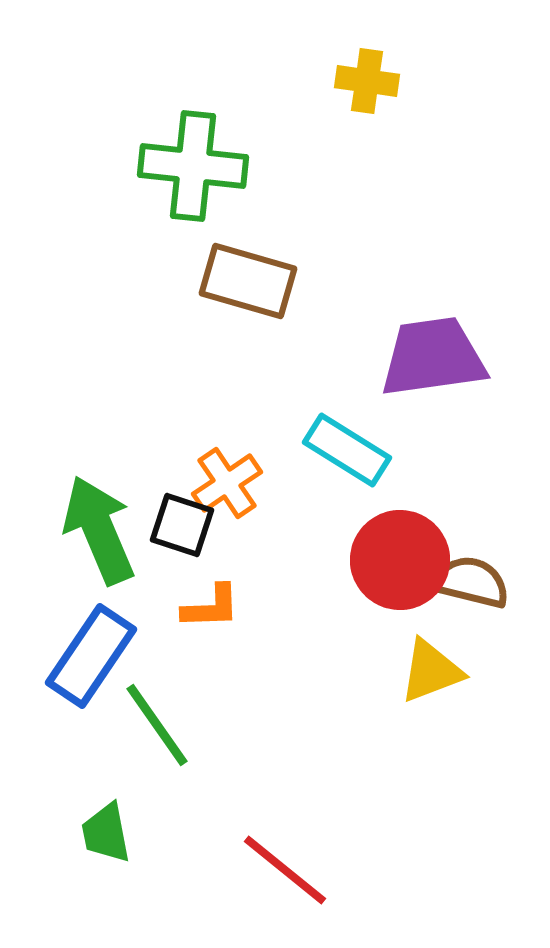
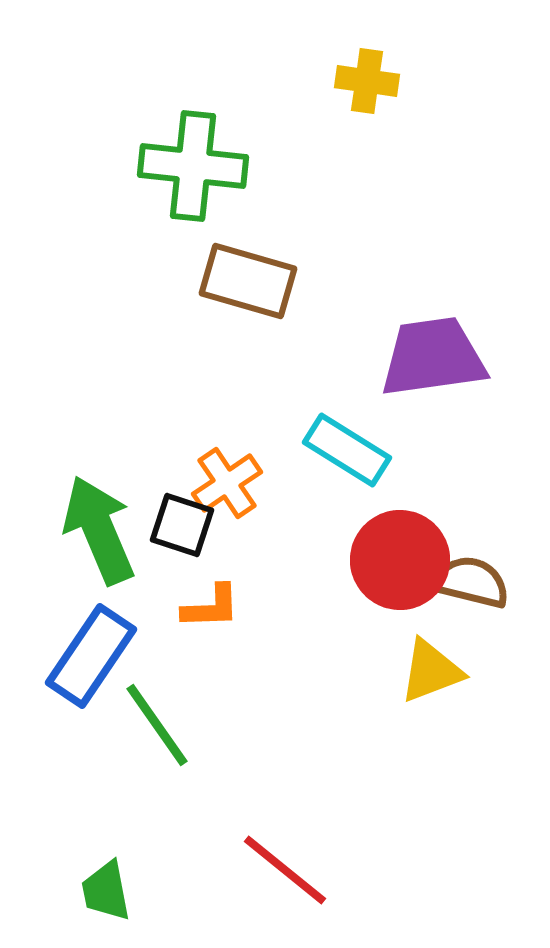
green trapezoid: moved 58 px down
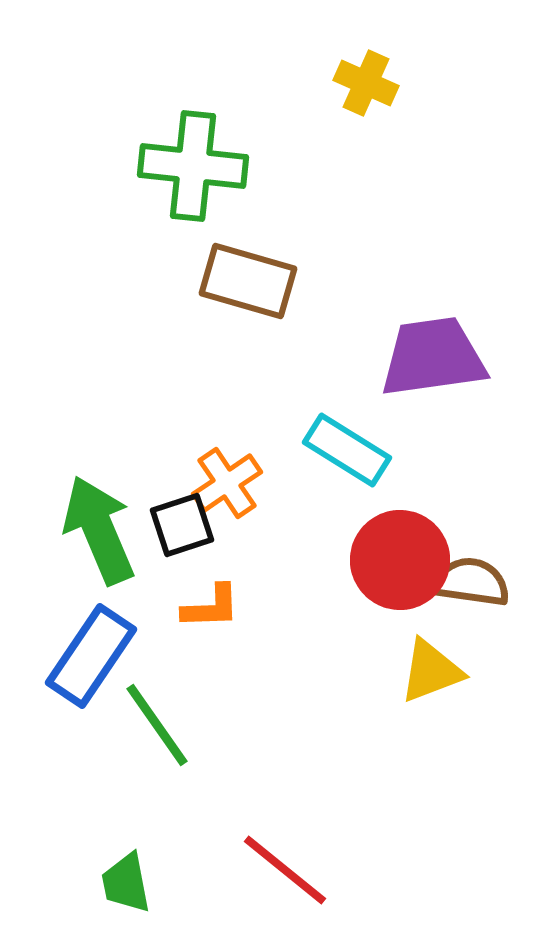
yellow cross: moved 1 px left, 2 px down; rotated 16 degrees clockwise
black square: rotated 36 degrees counterclockwise
brown semicircle: rotated 6 degrees counterclockwise
green trapezoid: moved 20 px right, 8 px up
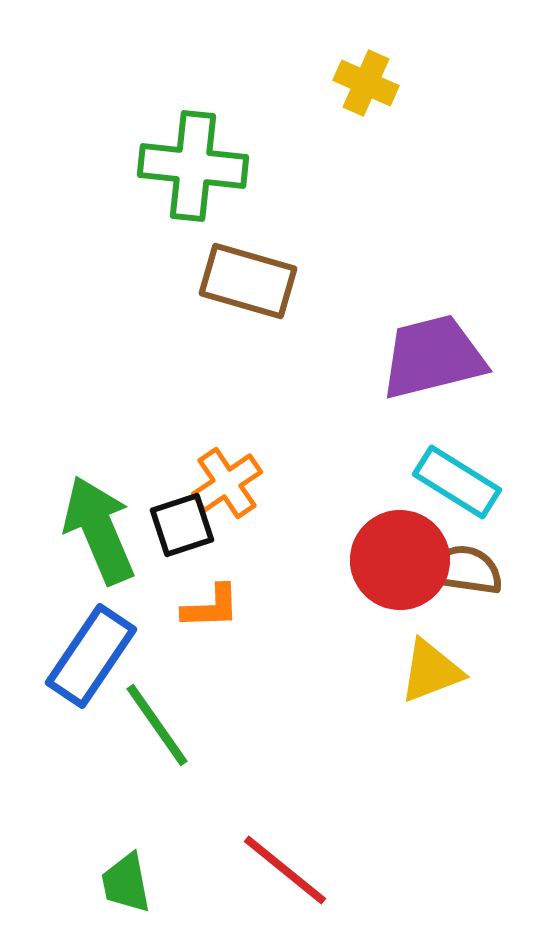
purple trapezoid: rotated 6 degrees counterclockwise
cyan rectangle: moved 110 px right, 32 px down
brown semicircle: moved 7 px left, 12 px up
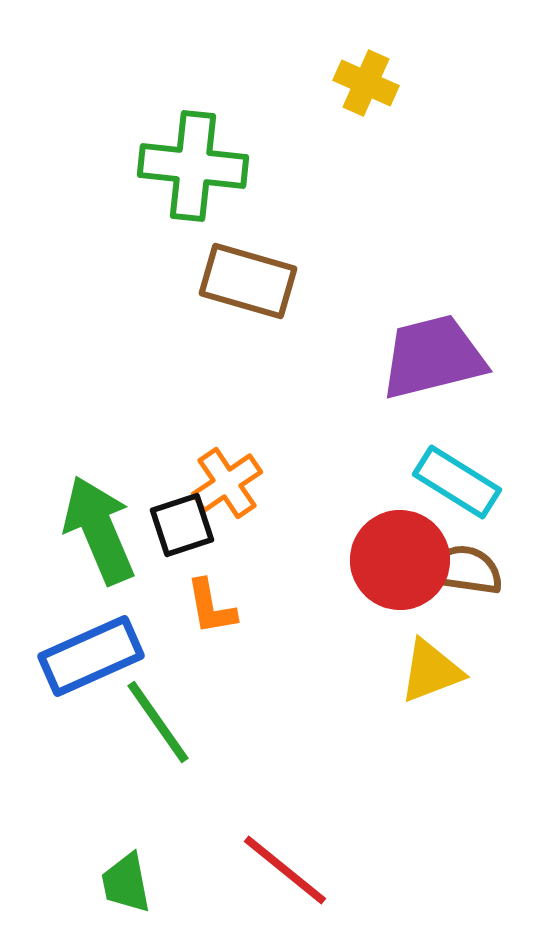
orange L-shape: rotated 82 degrees clockwise
blue rectangle: rotated 32 degrees clockwise
green line: moved 1 px right, 3 px up
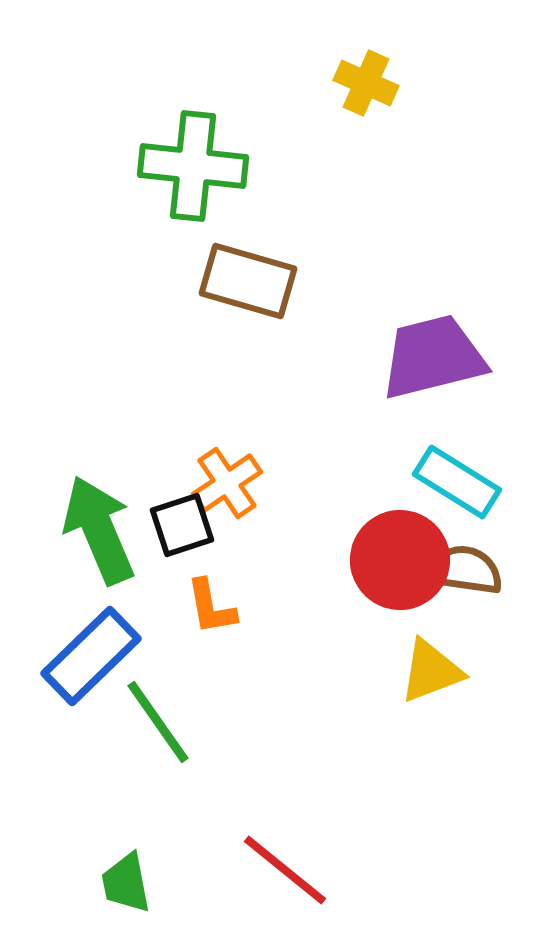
blue rectangle: rotated 20 degrees counterclockwise
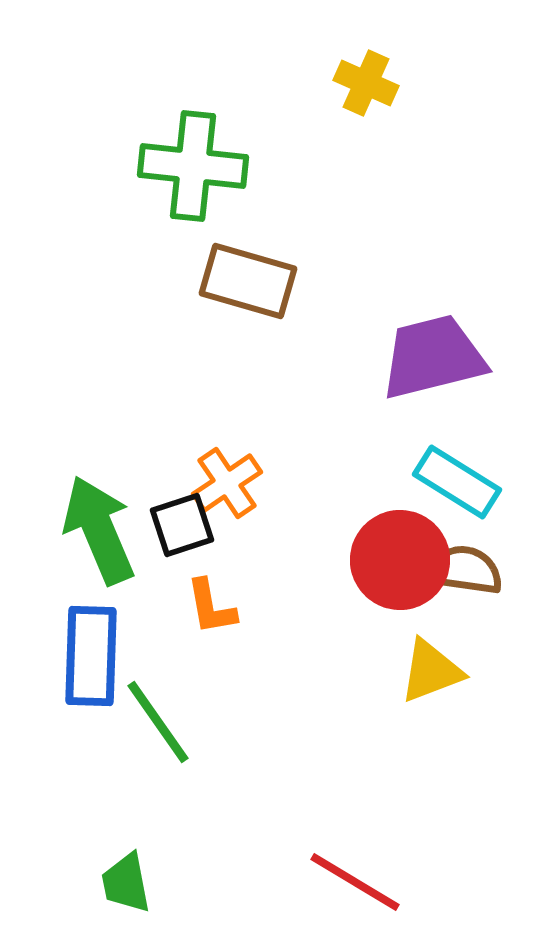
blue rectangle: rotated 44 degrees counterclockwise
red line: moved 70 px right, 12 px down; rotated 8 degrees counterclockwise
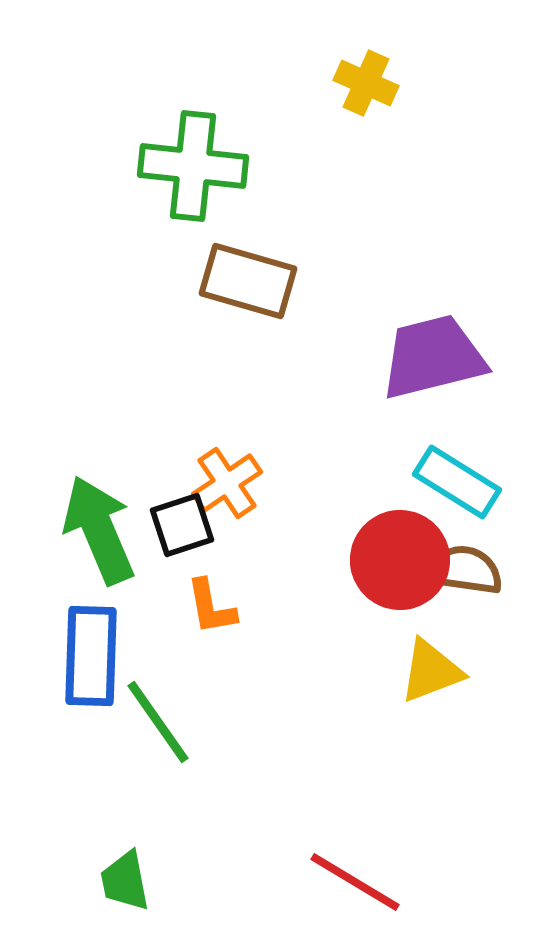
green trapezoid: moved 1 px left, 2 px up
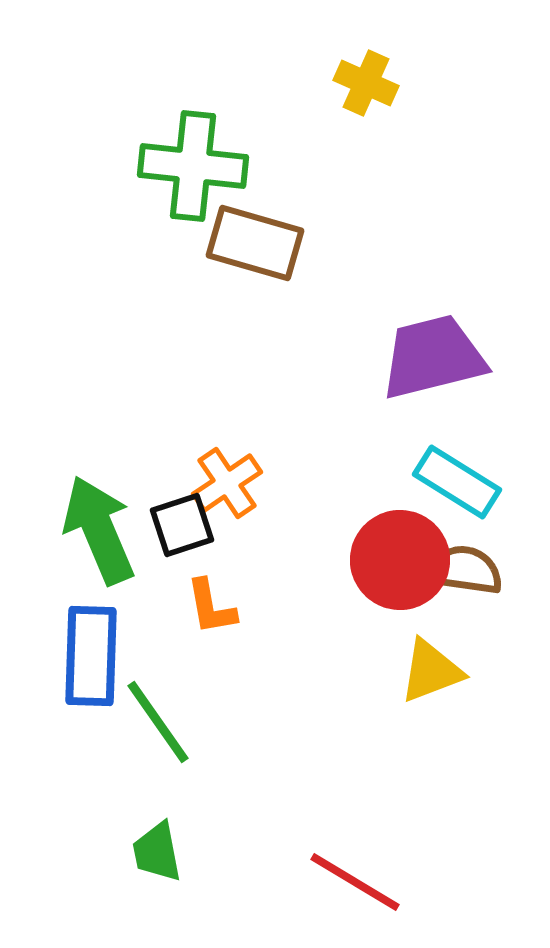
brown rectangle: moved 7 px right, 38 px up
green trapezoid: moved 32 px right, 29 px up
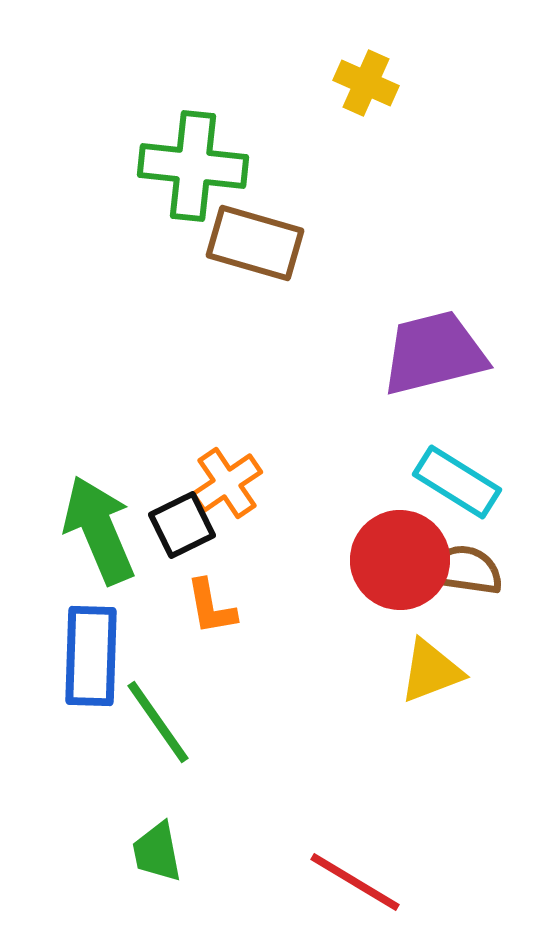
purple trapezoid: moved 1 px right, 4 px up
black square: rotated 8 degrees counterclockwise
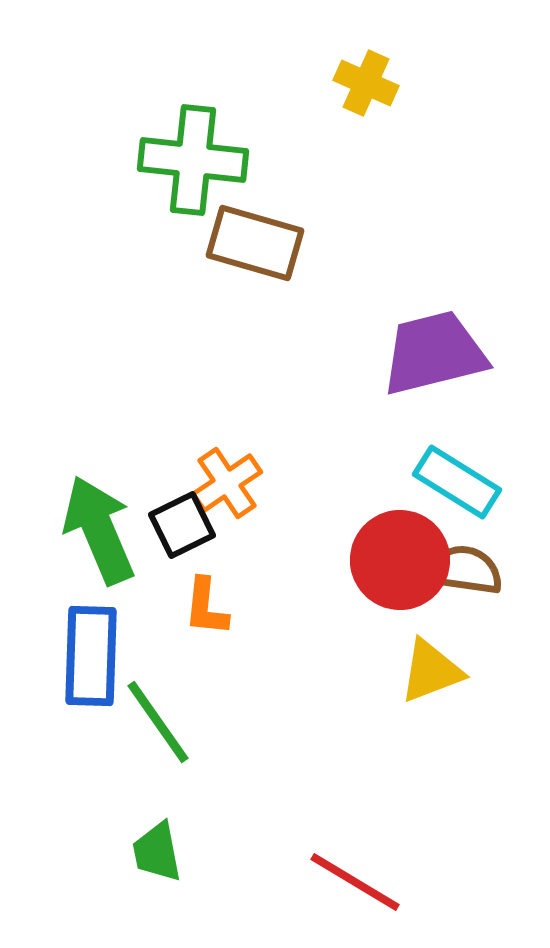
green cross: moved 6 px up
orange L-shape: moved 5 px left; rotated 16 degrees clockwise
